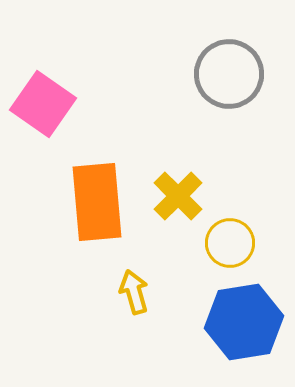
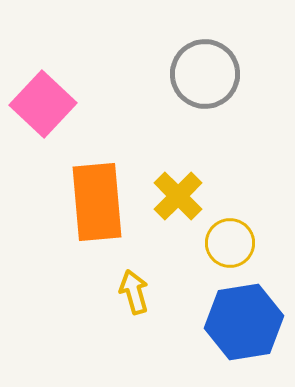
gray circle: moved 24 px left
pink square: rotated 8 degrees clockwise
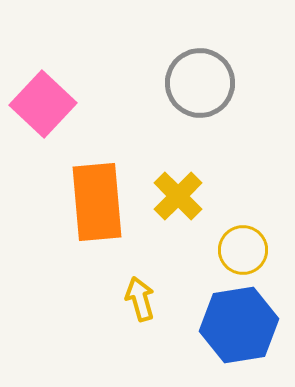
gray circle: moved 5 px left, 9 px down
yellow circle: moved 13 px right, 7 px down
yellow arrow: moved 6 px right, 7 px down
blue hexagon: moved 5 px left, 3 px down
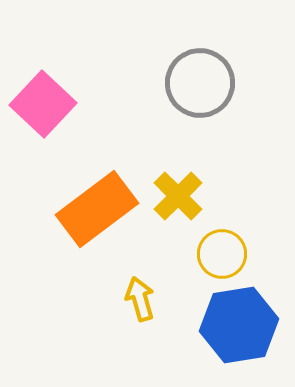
orange rectangle: moved 7 px down; rotated 58 degrees clockwise
yellow circle: moved 21 px left, 4 px down
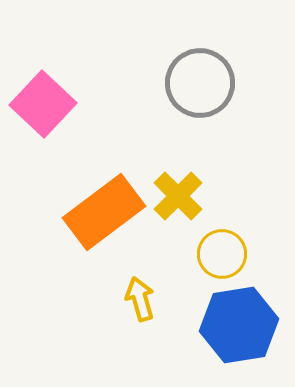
orange rectangle: moved 7 px right, 3 px down
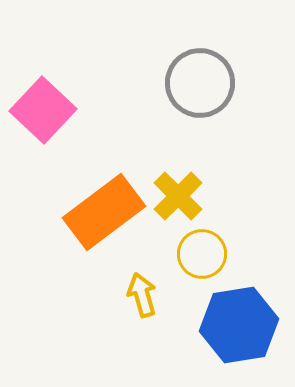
pink square: moved 6 px down
yellow circle: moved 20 px left
yellow arrow: moved 2 px right, 4 px up
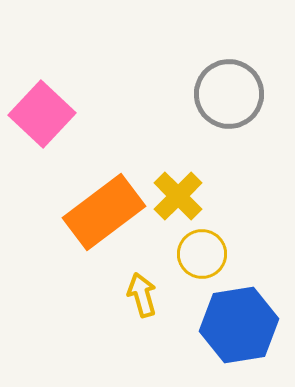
gray circle: moved 29 px right, 11 px down
pink square: moved 1 px left, 4 px down
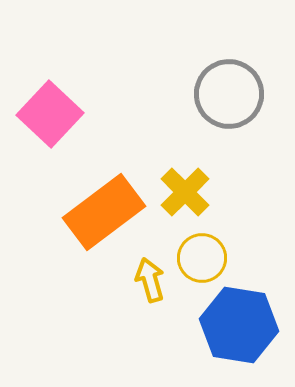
pink square: moved 8 px right
yellow cross: moved 7 px right, 4 px up
yellow circle: moved 4 px down
yellow arrow: moved 8 px right, 15 px up
blue hexagon: rotated 18 degrees clockwise
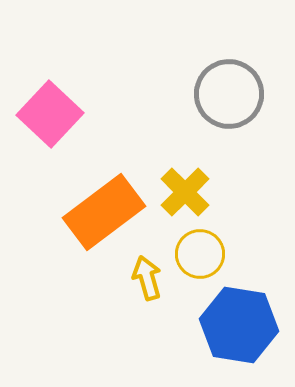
yellow circle: moved 2 px left, 4 px up
yellow arrow: moved 3 px left, 2 px up
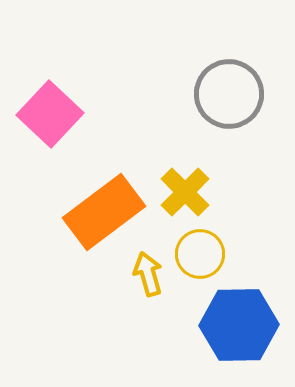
yellow arrow: moved 1 px right, 4 px up
blue hexagon: rotated 10 degrees counterclockwise
